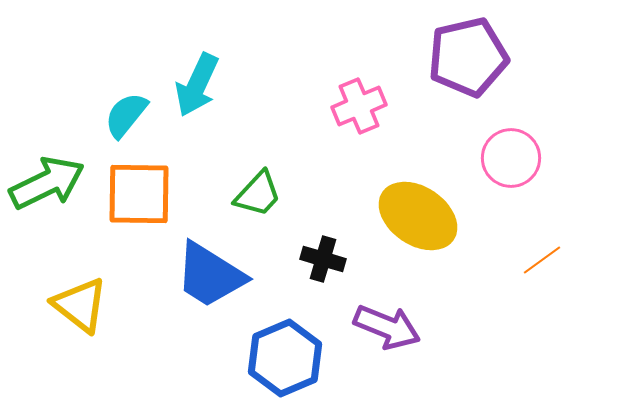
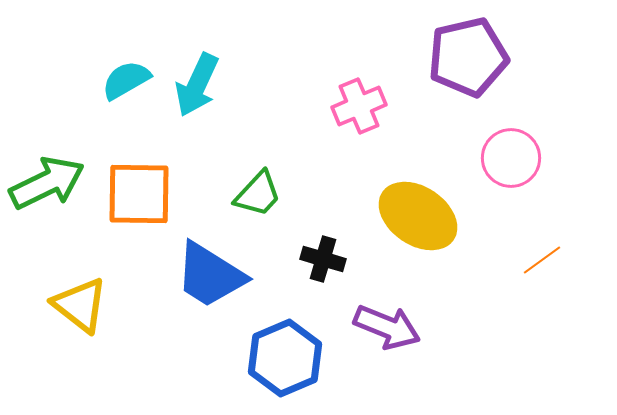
cyan semicircle: moved 35 px up; rotated 21 degrees clockwise
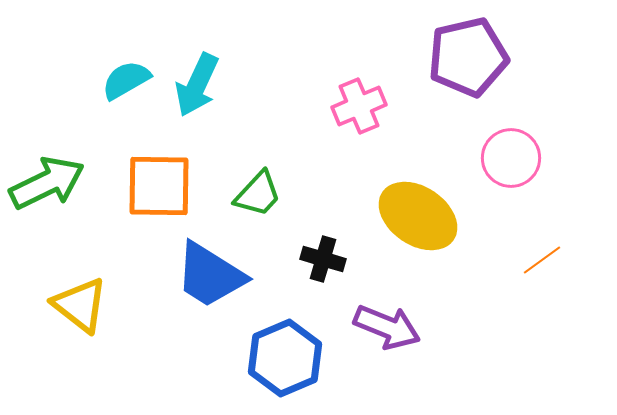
orange square: moved 20 px right, 8 px up
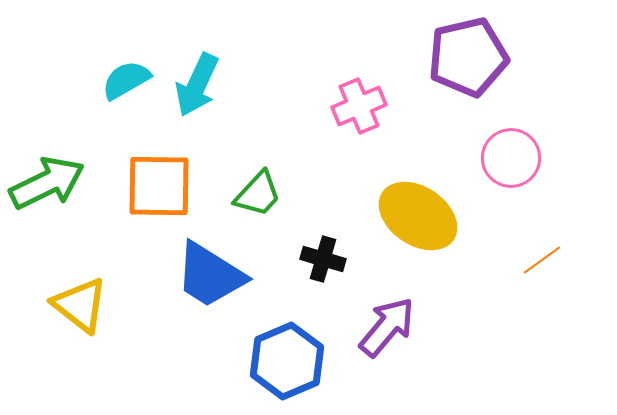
purple arrow: rotated 72 degrees counterclockwise
blue hexagon: moved 2 px right, 3 px down
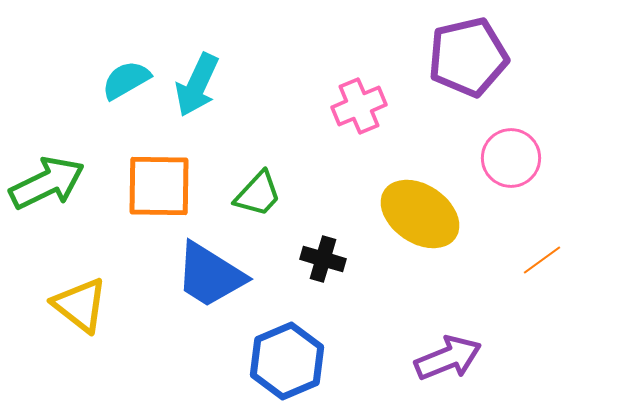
yellow ellipse: moved 2 px right, 2 px up
purple arrow: moved 61 px right, 31 px down; rotated 28 degrees clockwise
